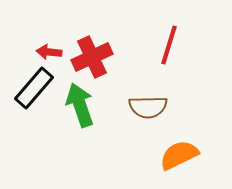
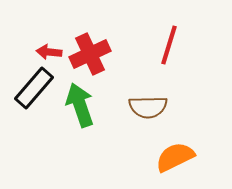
red cross: moved 2 px left, 3 px up
orange semicircle: moved 4 px left, 2 px down
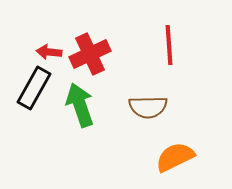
red line: rotated 21 degrees counterclockwise
black rectangle: rotated 12 degrees counterclockwise
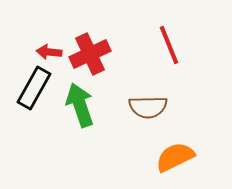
red line: rotated 18 degrees counterclockwise
